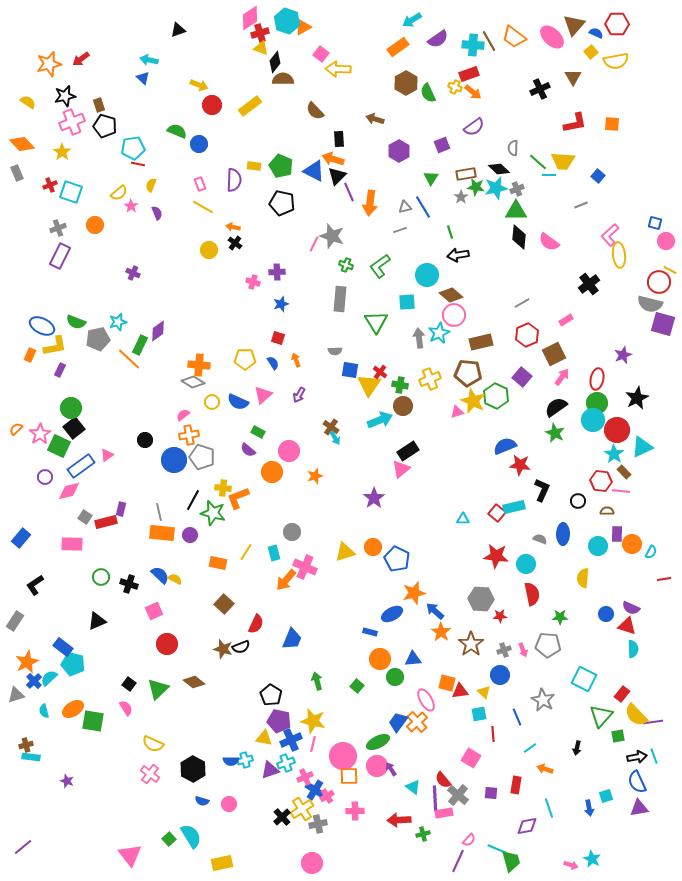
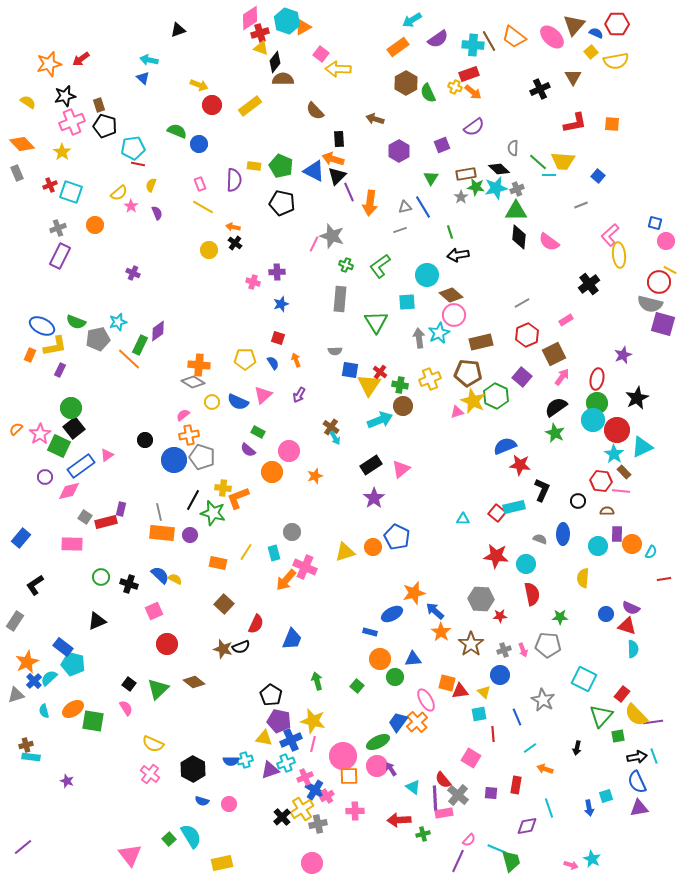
black rectangle at (408, 451): moved 37 px left, 14 px down
blue pentagon at (397, 559): moved 22 px up
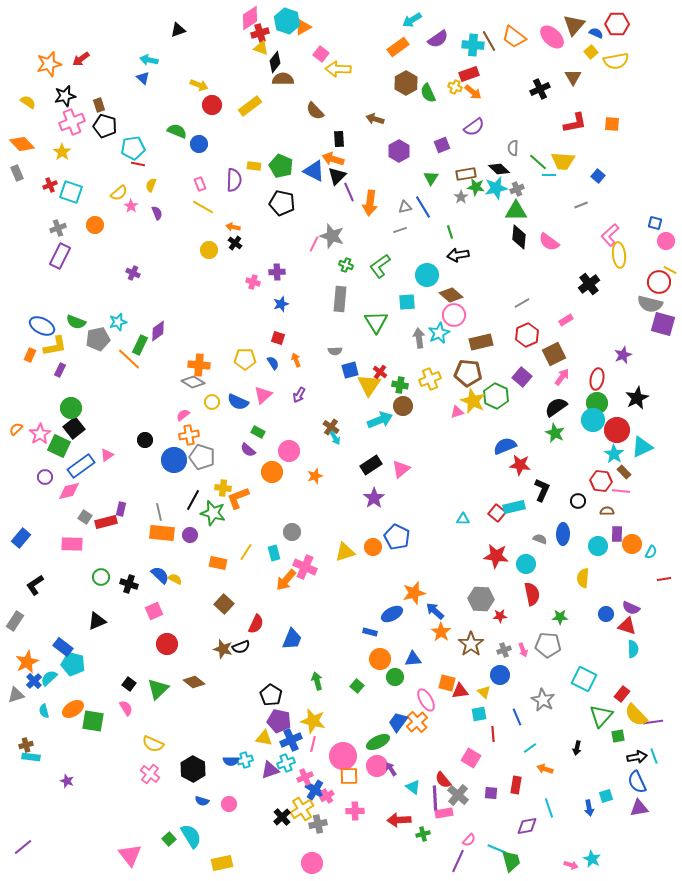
blue square at (350, 370): rotated 24 degrees counterclockwise
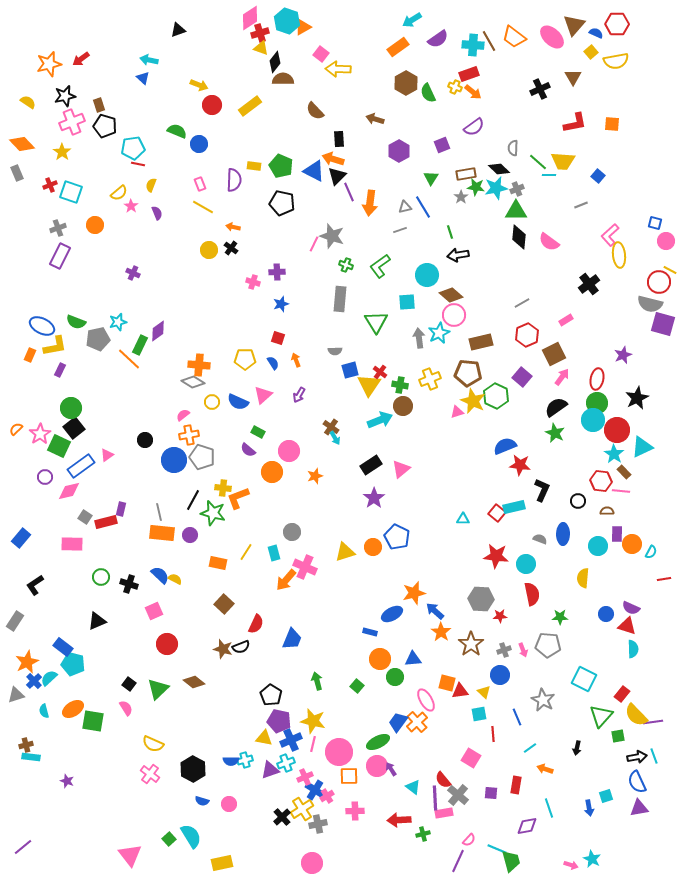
black cross at (235, 243): moved 4 px left, 5 px down
pink circle at (343, 756): moved 4 px left, 4 px up
